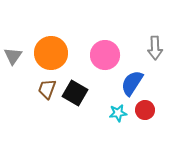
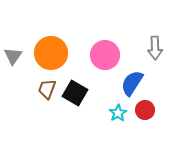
cyan star: rotated 24 degrees counterclockwise
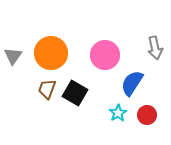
gray arrow: rotated 10 degrees counterclockwise
red circle: moved 2 px right, 5 px down
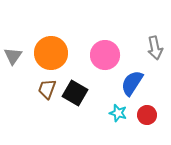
cyan star: rotated 24 degrees counterclockwise
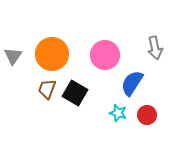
orange circle: moved 1 px right, 1 px down
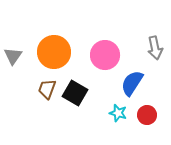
orange circle: moved 2 px right, 2 px up
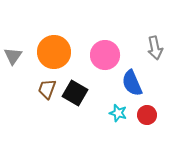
blue semicircle: rotated 56 degrees counterclockwise
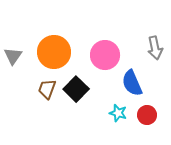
black square: moved 1 px right, 4 px up; rotated 15 degrees clockwise
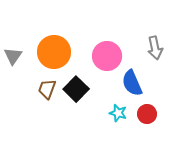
pink circle: moved 2 px right, 1 px down
red circle: moved 1 px up
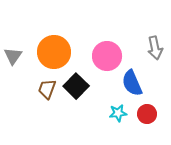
black square: moved 3 px up
cyan star: rotated 24 degrees counterclockwise
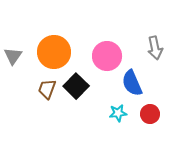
red circle: moved 3 px right
